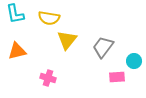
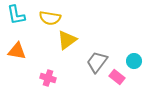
cyan L-shape: moved 1 px right, 1 px down
yellow semicircle: moved 1 px right
yellow triangle: rotated 15 degrees clockwise
gray trapezoid: moved 6 px left, 15 px down
orange triangle: rotated 24 degrees clockwise
pink rectangle: rotated 42 degrees clockwise
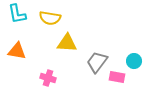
cyan L-shape: moved 1 px right, 1 px up
yellow triangle: moved 3 px down; rotated 40 degrees clockwise
pink rectangle: rotated 28 degrees counterclockwise
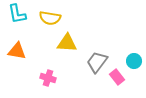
pink rectangle: rotated 42 degrees clockwise
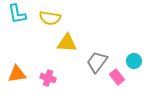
orange triangle: moved 23 px down; rotated 18 degrees counterclockwise
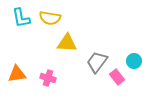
cyan L-shape: moved 4 px right, 4 px down
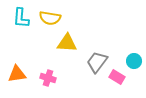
cyan L-shape: rotated 15 degrees clockwise
pink rectangle: rotated 21 degrees counterclockwise
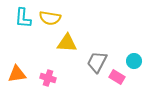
cyan L-shape: moved 2 px right
gray trapezoid: rotated 10 degrees counterclockwise
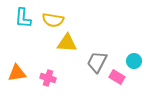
yellow semicircle: moved 3 px right, 2 px down
orange triangle: moved 1 px up
